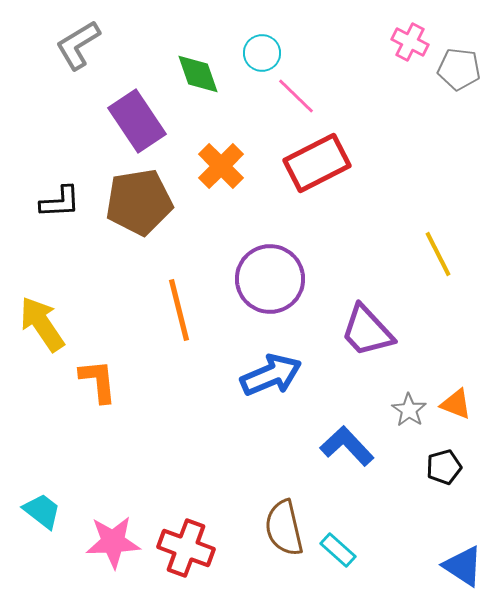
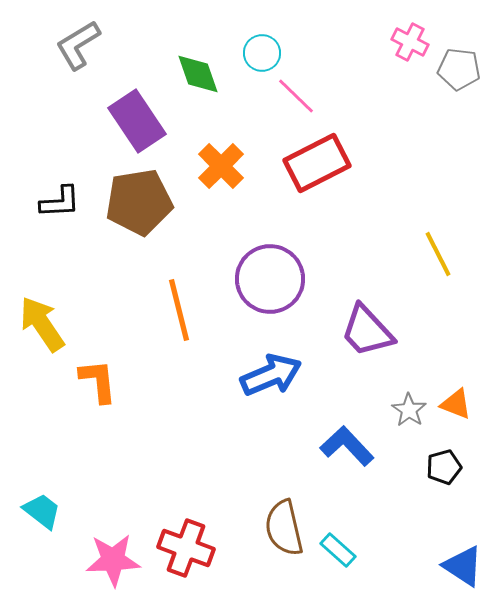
pink star: moved 18 px down
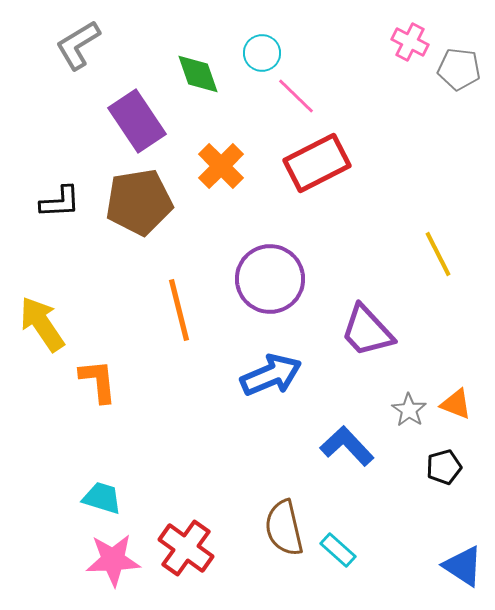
cyan trapezoid: moved 60 px right, 13 px up; rotated 21 degrees counterclockwise
red cross: rotated 16 degrees clockwise
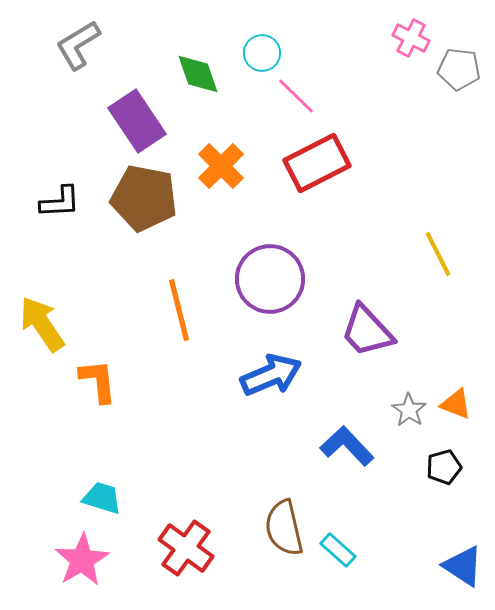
pink cross: moved 1 px right, 4 px up
brown pentagon: moved 5 px right, 4 px up; rotated 20 degrees clockwise
pink star: moved 31 px left; rotated 28 degrees counterclockwise
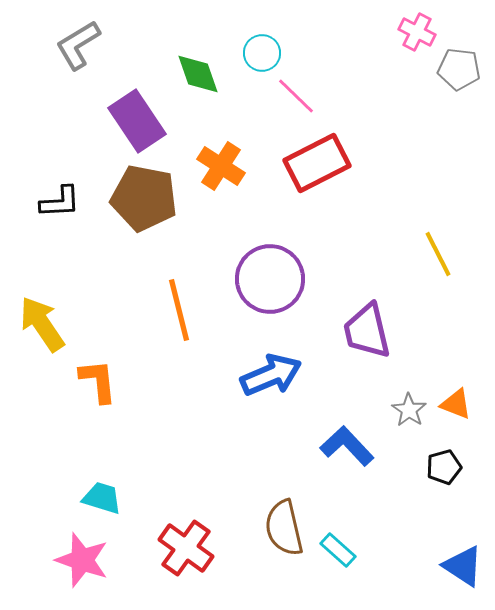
pink cross: moved 6 px right, 6 px up
orange cross: rotated 12 degrees counterclockwise
purple trapezoid: rotated 30 degrees clockwise
pink star: rotated 22 degrees counterclockwise
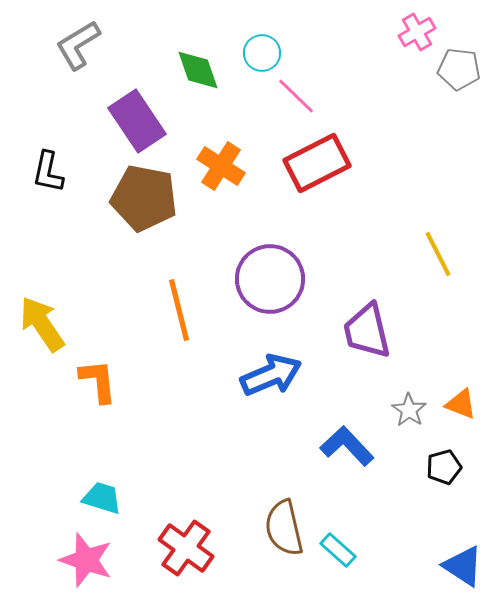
pink cross: rotated 33 degrees clockwise
green diamond: moved 4 px up
black L-shape: moved 12 px left, 30 px up; rotated 105 degrees clockwise
orange triangle: moved 5 px right
pink star: moved 4 px right
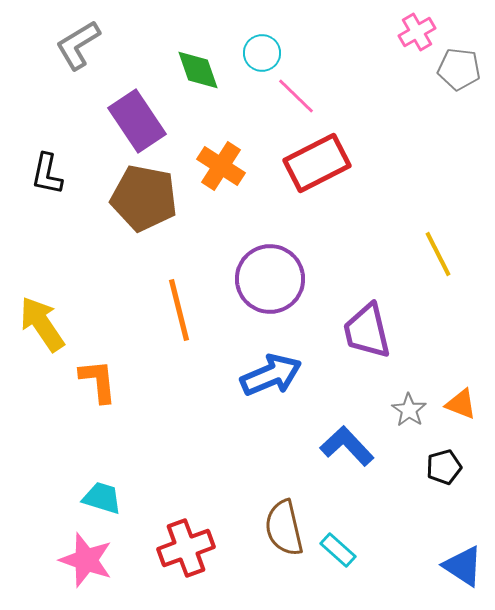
black L-shape: moved 1 px left, 2 px down
red cross: rotated 34 degrees clockwise
